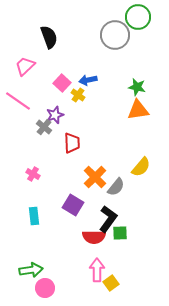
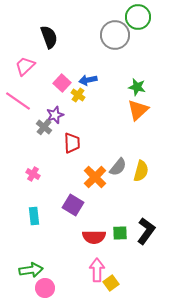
orange triangle: rotated 35 degrees counterclockwise
yellow semicircle: moved 4 px down; rotated 25 degrees counterclockwise
gray semicircle: moved 2 px right, 20 px up
black L-shape: moved 38 px right, 12 px down
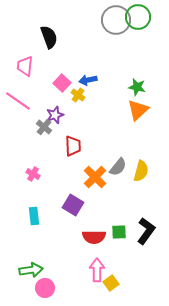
gray circle: moved 1 px right, 15 px up
pink trapezoid: rotated 40 degrees counterclockwise
red trapezoid: moved 1 px right, 3 px down
green square: moved 1 px left, 1 px up
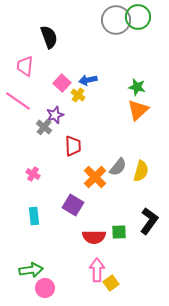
black L-shape: moved 3 px right, 10 px up
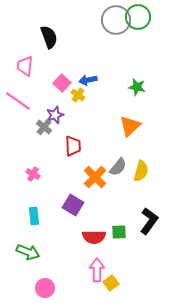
orange triangle: moved 8 px left, 16 px down
green arrow: moved 3 px left, 18 px up; rotated 30 degrees clockwise
